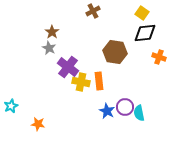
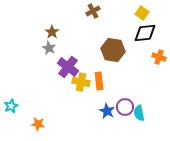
brown hexagon: moved 2 px left, 2 px up
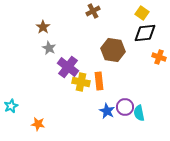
brown star: moved 9 px left, 5 px up
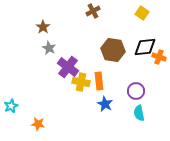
black diamond: moved 14 px down
purple circle: moved 11 px right, 16 px up
blue star: moved 2 px left, 7 px up
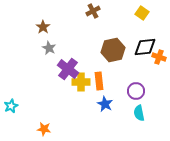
brown hexagon: rotated 20 degrees counterclockwise
purple cross: moved 2 px down
yellow cross: rotated 12 degrees counterclockwise
orange star: moved 6 px right, 5 px down
